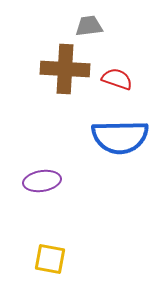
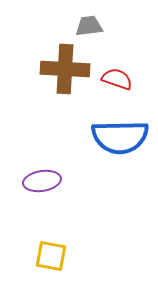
yellow square: moved 1 px right, 3 px up
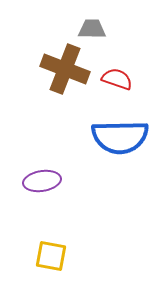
gray trapezoid: moved 3 px right, 3 px down; rotated 8 degrees clockwise
brown cross: rotated 18 degrees clockwise
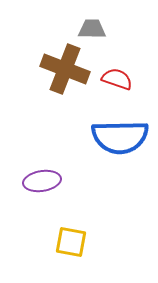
yellow square: moved 20 px right, 14 px up
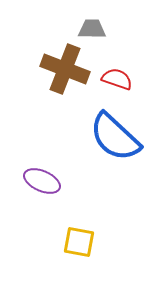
blue semicircle: moved 5 px left; rotated 44 degrees clockwise
purple ellipse: rotated 33 degrees clockwise
yellow square: moved 8 px right
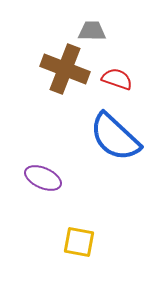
gray trapezoid: moved 2 px down
purple ellipse: moved 1 px right, 3 px up
